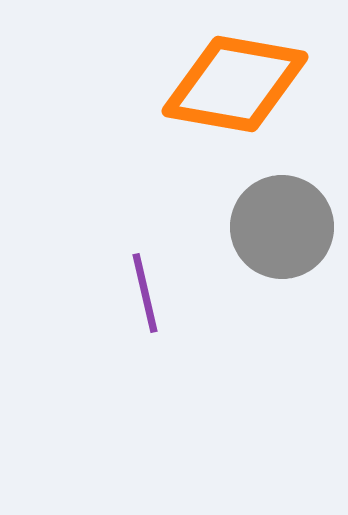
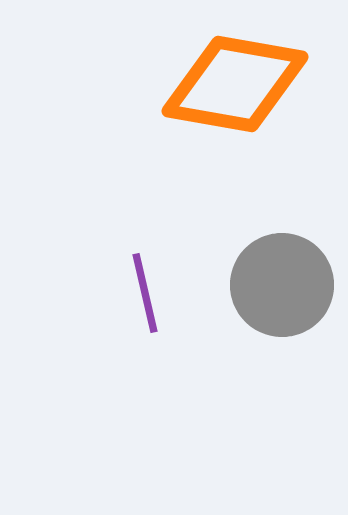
gray circle: moved 58 px down
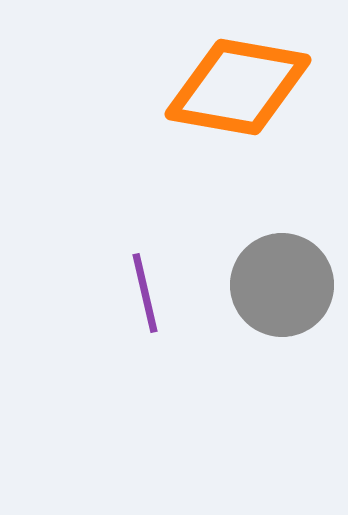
orange diamond: moved 3 px right, 3 px down
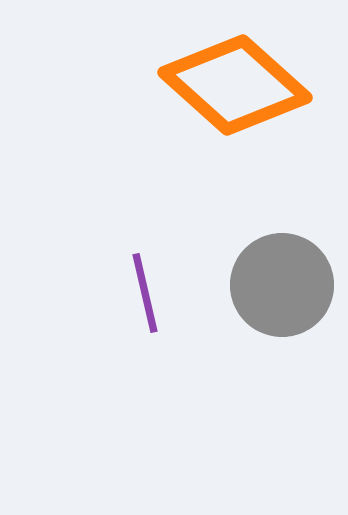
orange diamond: moved 3 px left, 2 px up; rotated 32 degrees clockwise
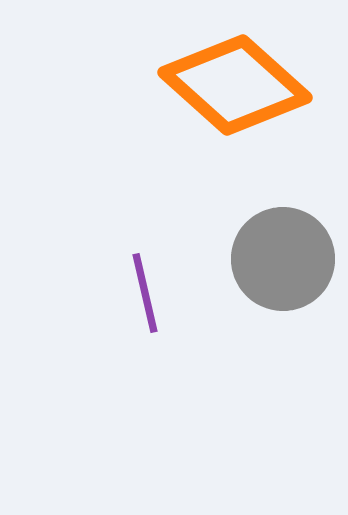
gray circle: moved 1 px right, 26 px up
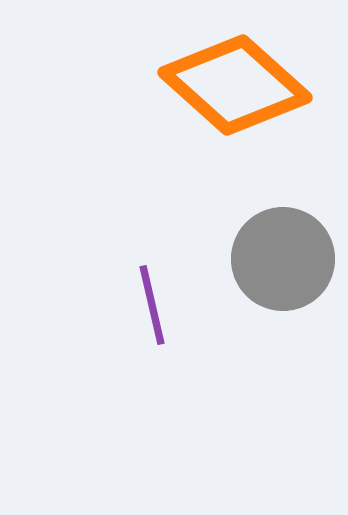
purple line: moved 7 px right, 12 px down
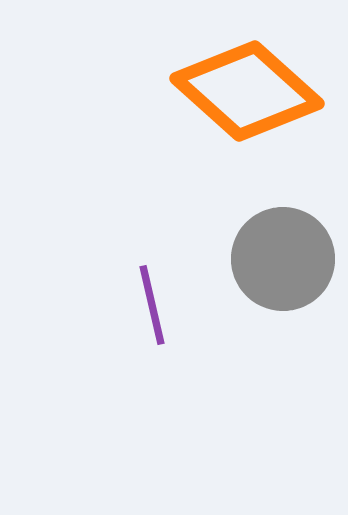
orange diamond: moved 12 px right, 6 px down
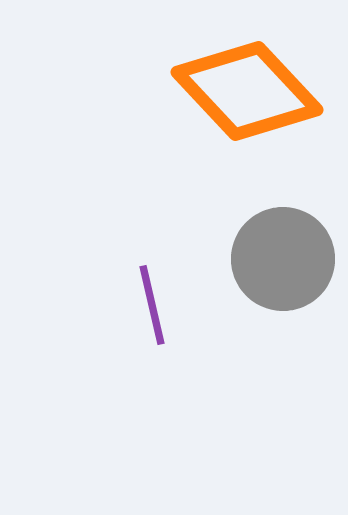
orange diamond: rotated 5 degrees clockwise
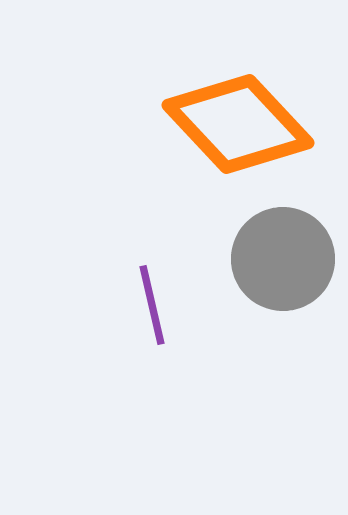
orange diamond: moved 9 px left, 33 px down
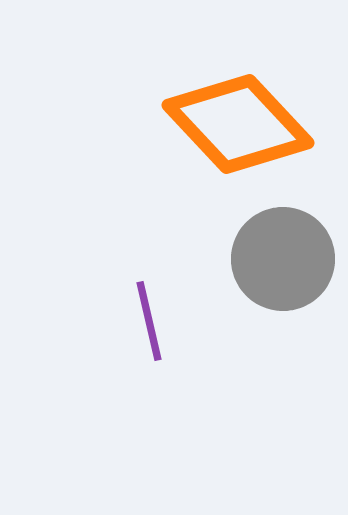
purple line: moved 3 px left, 16 px down
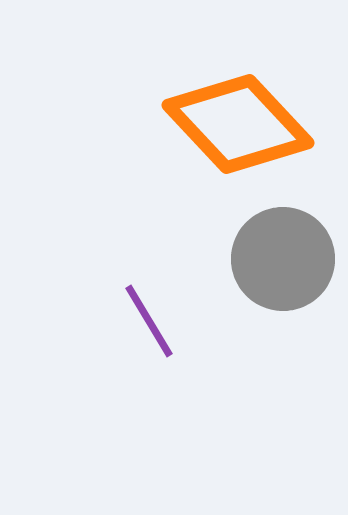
purple line: rotated 18 degrees counterclockwise
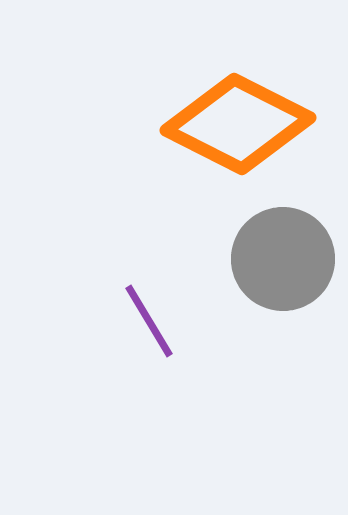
orange diamond: rotated 20 degrees counterclockwise
